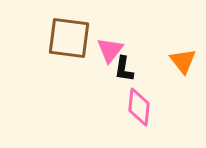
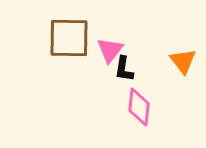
brown square: rotated 6 degrees counterclockwise
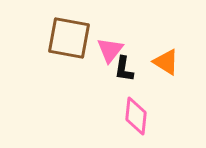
brown square: rotated 9 degrees clockwise
orange triangle: moved 17 px left, 1 px down; rotated 20 degrees counterclockwise
pink diamond: moved 3 px left, 9 px down
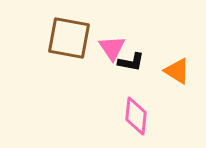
pink triangle: moved 2 px right, 2 px up; rotated 12 degrees counterclockwise
orange triangle: moved 11 px right, 9 px down
black L-shape: moved 7 px right, 7 px up; rotated 88 degrees counterclockwise
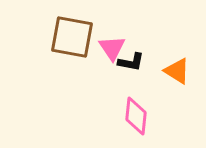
brown square: moved 3 px right, 1 px up
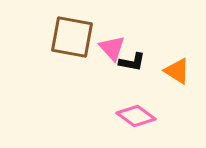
pink triangle: rotated 8 degrees counterclockwise
black L-shape: moved 1 px right
pink diamond: rotated 60 degrees counterclockwise
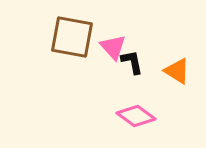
pink triangle: moved 1 px right, 1 px up
black L-shape: rotated 112 degrees counterclockwise
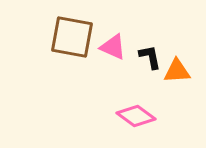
pink triangle: rotated 24 degrees counterclockwise
black L-shape: moved 18 px right, 5 px up
orange triangle: rotated 36 degrees counterclockwise
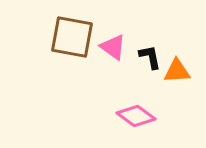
pink triangle: rotated 12 degrees clockwise
